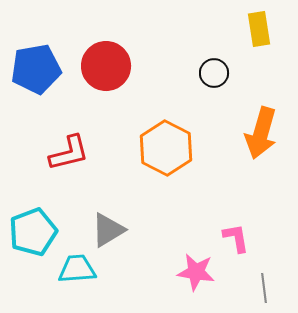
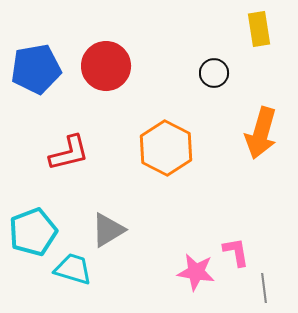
pink L-shape: moved 14 px down
cyan trapezoid: moved 4 px left; rotated 21 degrees clockwise
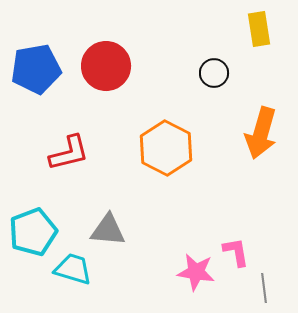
gray triangle: rotated 36 degrees clockwise
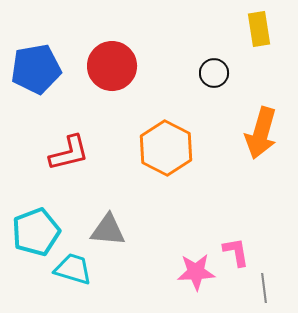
red circle: moved 6 px right
cyan pentagon: moved 3 px right
pink star: rotated 12 degrees counterclockwise
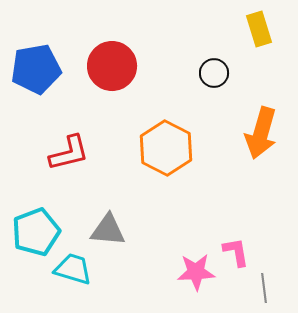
yellow rectangle: rotated 8 degrees counterclockwise
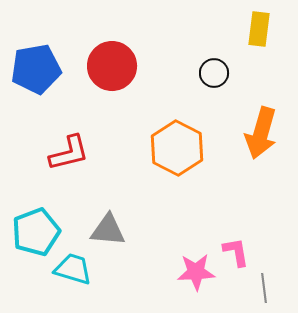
yellow rectangle: rotated 24 degrees clockwise
orange hexagon: moved 11 px right
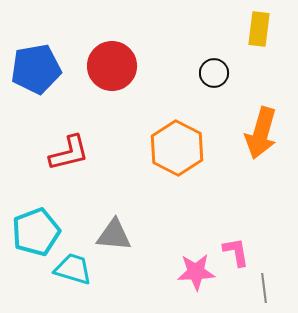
gray triangle: moved 6 px right, 5 px down
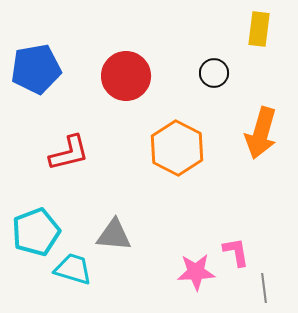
red circle: moved 14 px right, 10 px down
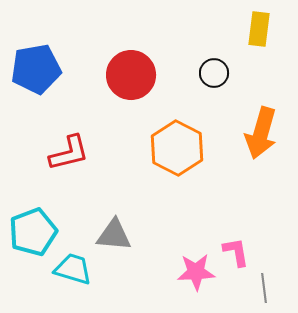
red circle: moved 5 px right, 1 px up
cyan pentagon: moved 3 px left
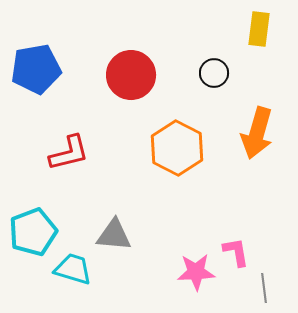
orange arrow: moved 4 px left
